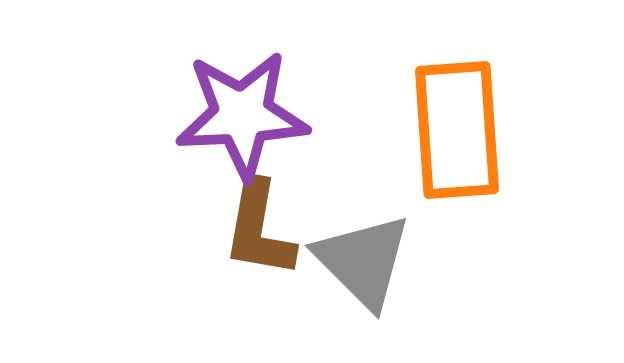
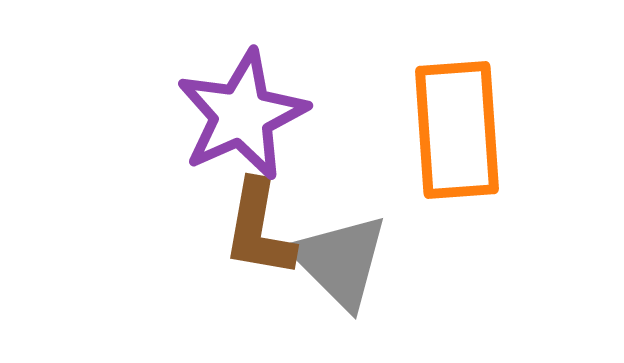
purple star: rotated 21 degrees counterclockwise
gray triangle: moved 23 px left
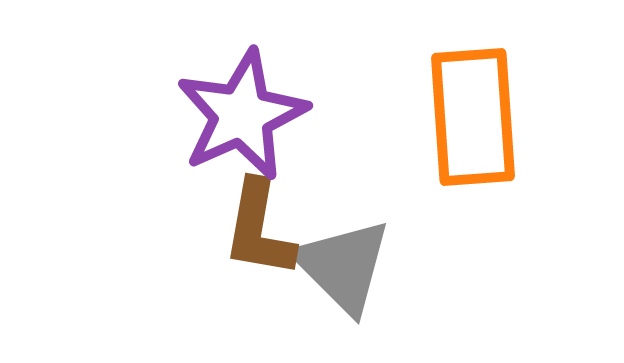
orange rectangle: moved 16 px right, 13 px up
gray triangle: moved 3 px right, 5 px down
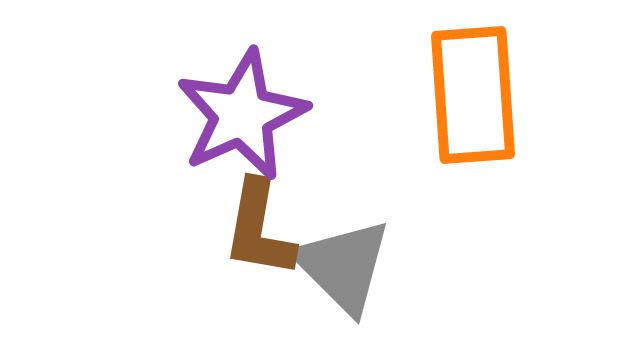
orange rectangle: moved 22 px up
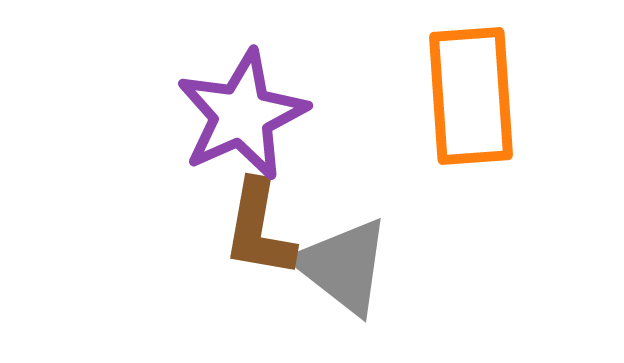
orange rectangle: moved 2 px left, 1 px down
gray triangle: rotated 7 degrees counterclockwise
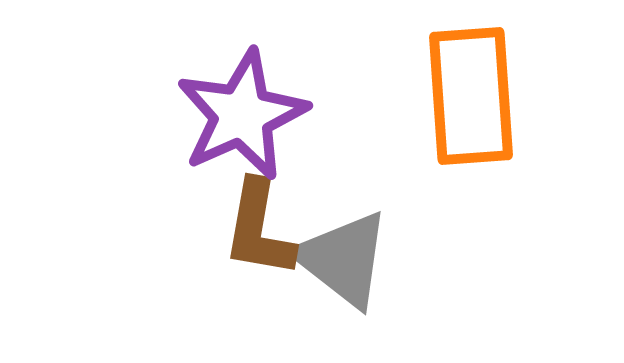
gray triangle: moved 7 px up
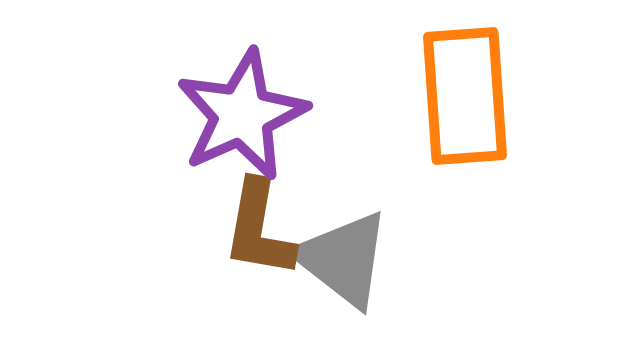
orange rectangle: moved 6 px left
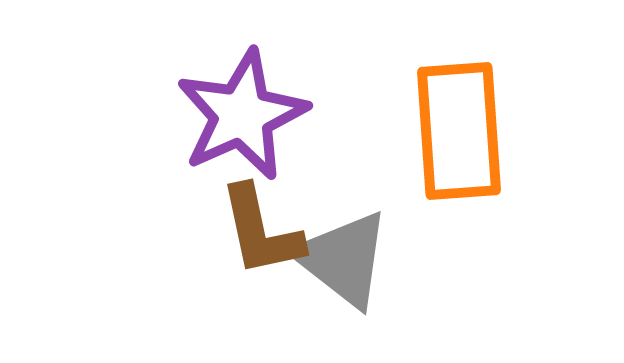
orange rectangle: moved 6 px left, 35 px down
brown L-shape: moved 2 px right, 2 px down; rotated 22 degrees counterclockwise
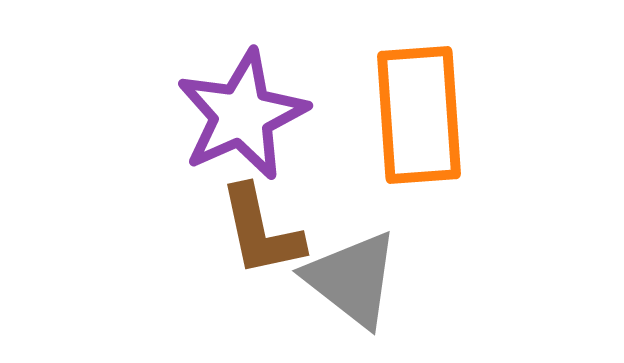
orange rectangle: moved 40 px left, 16 px up
gray triangle: moved 9 px right, 20 px down
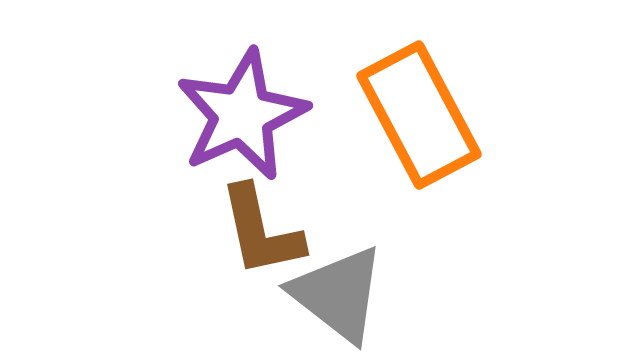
orange rectangle: rotated 24 degrees counterclockwise
gray triangle: moved 14 px left, 15 px down
